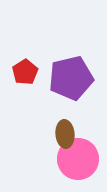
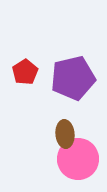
purple pentagon: moved 2 px right
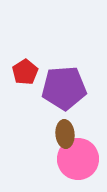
purple pentagon: moved 9 px left, 10 px down; rotated 9 degrees clockwise
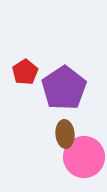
purple pentagon: rotated 30 degrees counterclockwise
pink circle: moved 6 px right, 2 px up
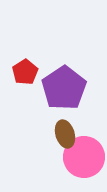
brown ellipse: rotated 12 degrees counterclockwise
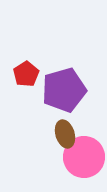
red pentagon: moved 1 px right, 2 px down
purple pentagon: moved 2 px down; rotated 18 degrees clockwise
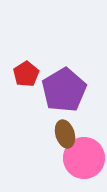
purple pentagon: rotated 15 degrees counterclockwise
pink circle: moved 1 px down
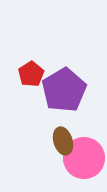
red pentagon: moved 5 px right
brown ellipse: moved 2 px left, 7 px down
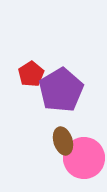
purple pentagon: moved 3 px left
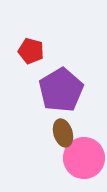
red pentagon: moved 23 px up; rotated 25 degrees counterclockwise
brown ellipse: moved 8 px up
